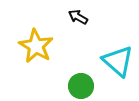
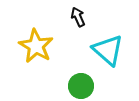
black arrow: rotated 36 degrees clockwise
cyan triangle: moved 10 px left, 11 px up
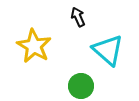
yellow star: moved 2 px left
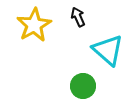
yellow star: moved 21 px up; rotated 12 degrees clockwise
green circle: moved 2 px right
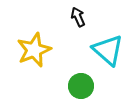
yellow star: moved 25 px down; rotated 8 degrees clockwise
green circle: moved 2 px left
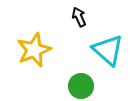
black arrow: moved 1 px right
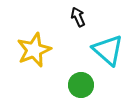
black arrow: moved 1 px left
green circle: moved 1 px up
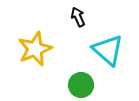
yellow star: moved 1 px right, 1 px up
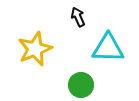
cyan triangle: moved 2 px up; rotated 40 degrees counterclockwise
